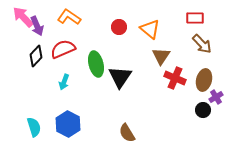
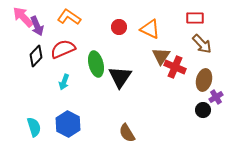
orange triangle: rotated 15 degrees counterclockwise
red cross: moved 11 px up
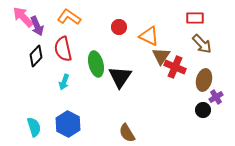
orange triangle: moved 1 px left, 7 px down
red semicircle: rotated 80 degrees counterclockwise
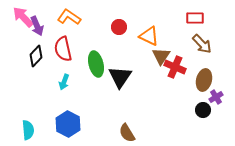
cyan semicircle: moved 6 px left, 3 px down; rotated 12 degrees clockwise
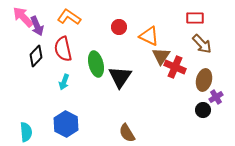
blue hexagon: moved 2 px left
cyan semicircle: moved 2 px left, 2 px down
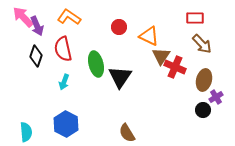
black diamond: rotated 25 degrees counterclockwise
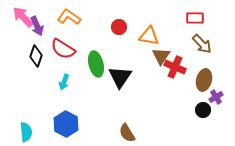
orange triangle: rotated 15 degrees counterclockwise
red semicircle: rotated 45 degrees counterclockwise
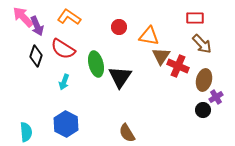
red cross: moved 3 px right, 1 px up
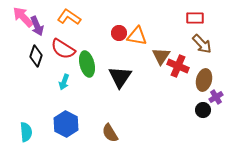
red circle: moved 6 px down
orange triangle: moved 12 px left
green ellipse: moved 9 px left
brown semicircle: moved 17 px left
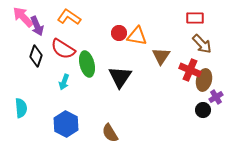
red cross: moved 12 px right, 4 px down
cyan semicircle: moved 5 px left, 24 px up
